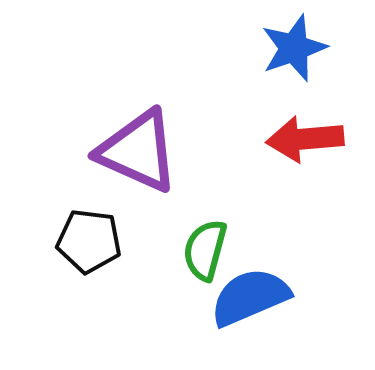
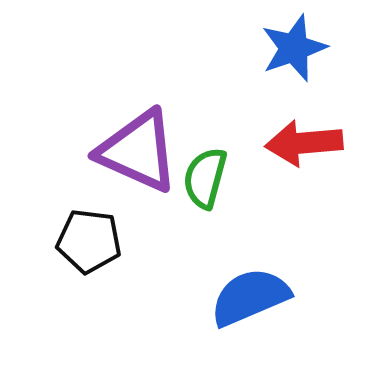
red arrow: moved 1 px left, 4 px down
green semicircle: moved 72 px up
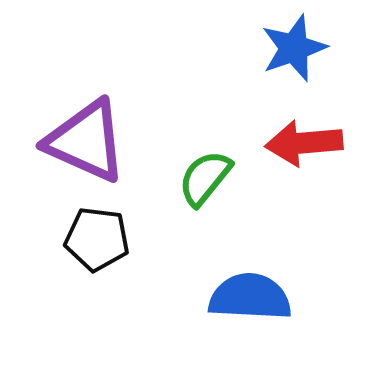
purple triangle: moved 52 px left, 10 px up
green semicircle: rotated 24 degrees clockwise
black pentagon: moved 8 px right, 2 px up
blue semicircle: rotated 26 degrees clockwise
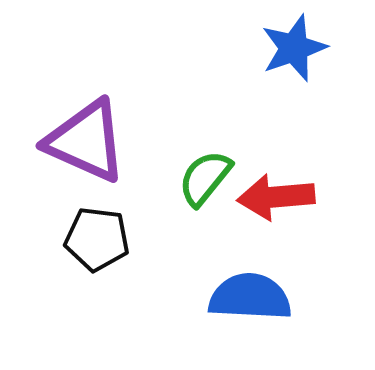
red arrow: moved 28 px left, 54 px down
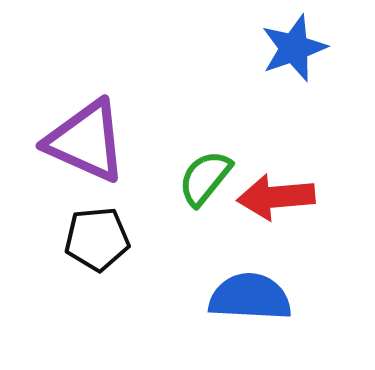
black pentagon: rotated 12 degrees counterclockwise
